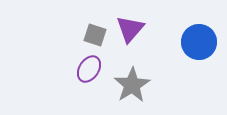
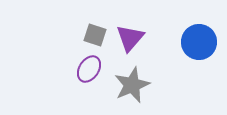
purple triangle: moved 9 px down
gray star: rotated 9 degrees clockwise
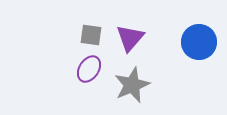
gray square: moved 4 px left; rotated 10 degrees counterclockwise
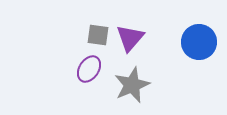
gray square: moved 7 px right
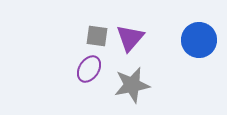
gray square: moved 1 px left, 1 px down
blue circle: moved 2 px up
gray star: rotated 12 degrees clockwise
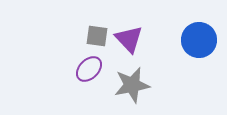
purple triangle: moved 1 px left, 1 px down; rotated 24 degrees counterclockwise
purple ellipse: rotated 12 degrees clockwise
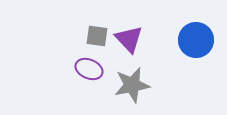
blue circle: moved 3 px left
purple ellipse: rotated 68 degrees clockwise
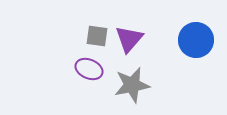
purple triangle: rotated 24 degrees clockwise
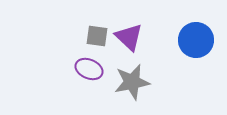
purple triangle: moved 2 px up; rotated 28 degrees counterclockwise
gray star: moved 3 px up
